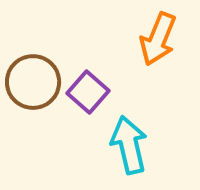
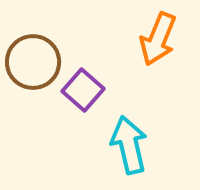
brown circle: moved 20 px up
purple square: moved 5 px left, 2 px up
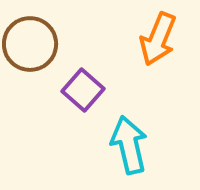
brown circle: moved 3 px left, 18 px up
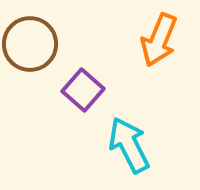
orange arrow: moved 1 px right, 1 px down
cyan arrow: rotated 14 degrees counterclockwise
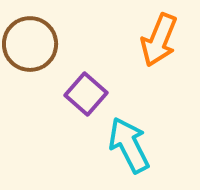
purple square: moved 3 px right, 4 px down
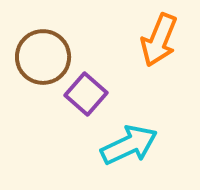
brown circle: moved 13 px right, 13 px down
cyan arrow: rotated 92 degrees clockwise
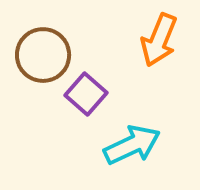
brown circle: moved 2 px up
cyan arrow: moved 3 px right
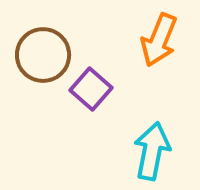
purple square: moved 5 px right, 5 px up
cyan arrow: moved 20 px right, 6 px down; rotated 54 degrees counterclockwise
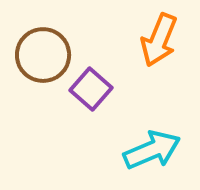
cyan arrow: moved 1 px up; rotated 56 degrees clockwise
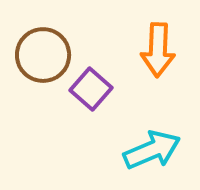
orange arrow: moved 1 px left, 10 px down; rotated 20 degrees counterclockwise
